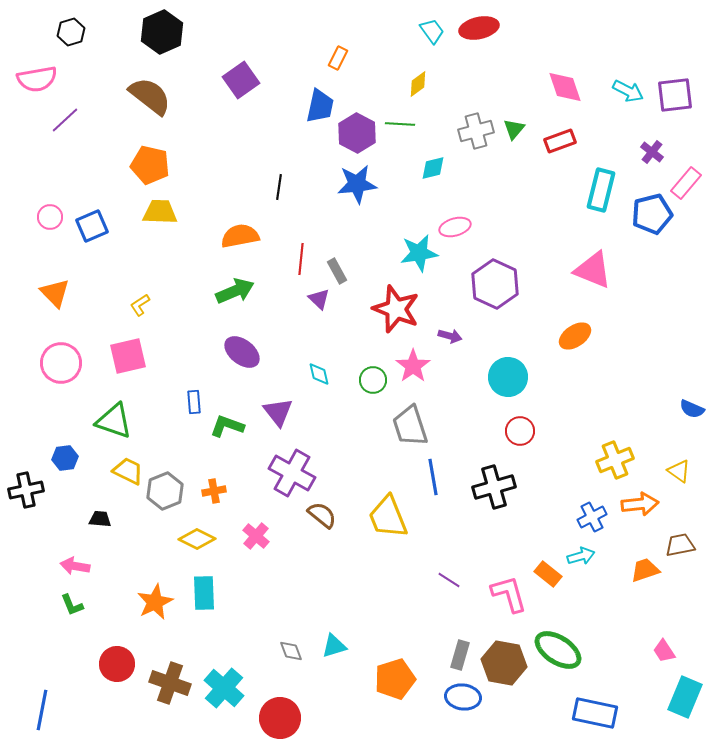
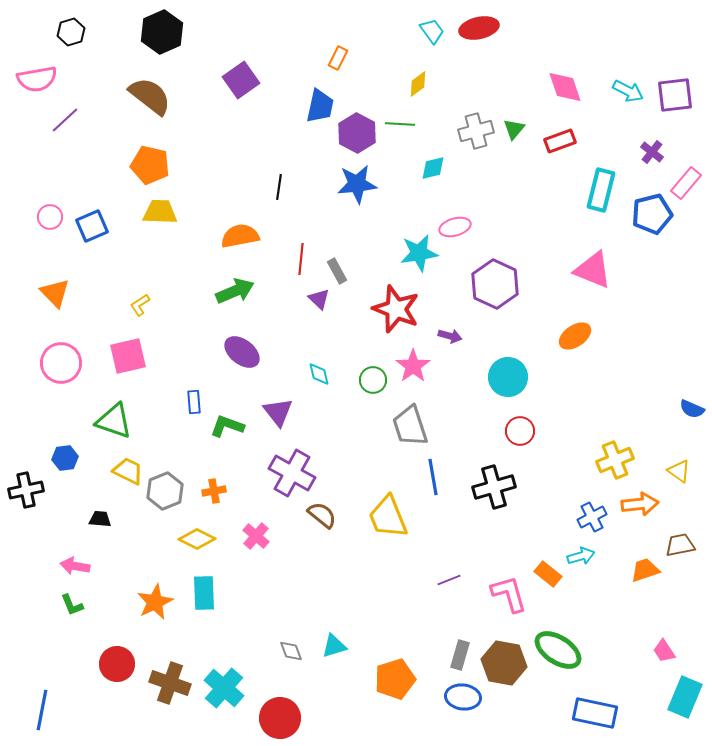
purple line at (449, 580): rotated 55 degrees counterclockwise
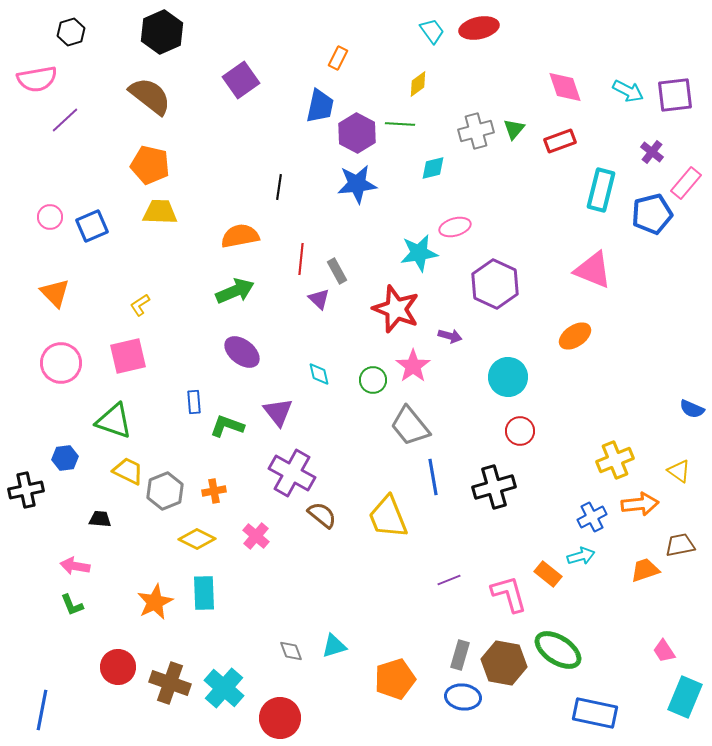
gray trapezoid at (410, 426): rotated 21 degrees counterclockwise
red circle at (117, 664): moved 1 px right, 3 px down
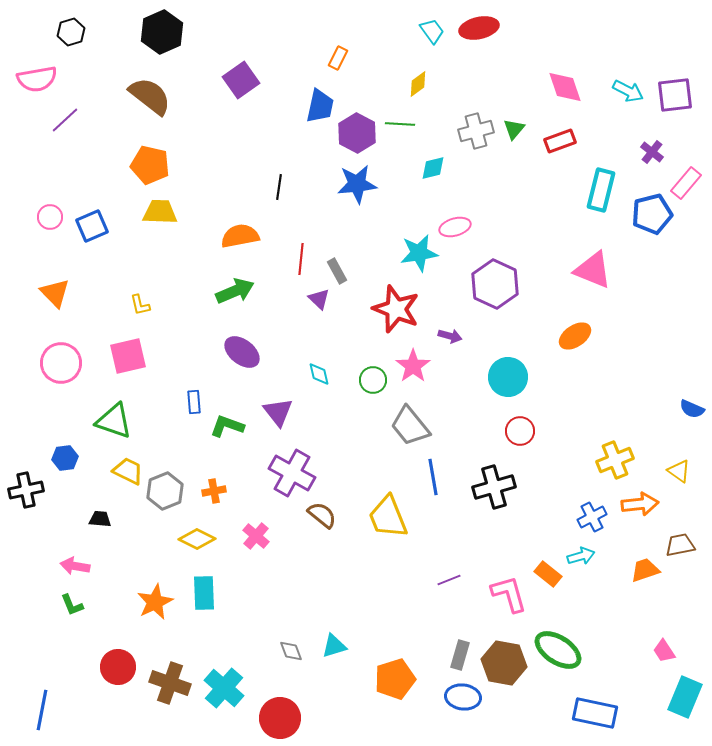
yellow L-shape at (140, 305): rotated 70 degrees counterclockwise
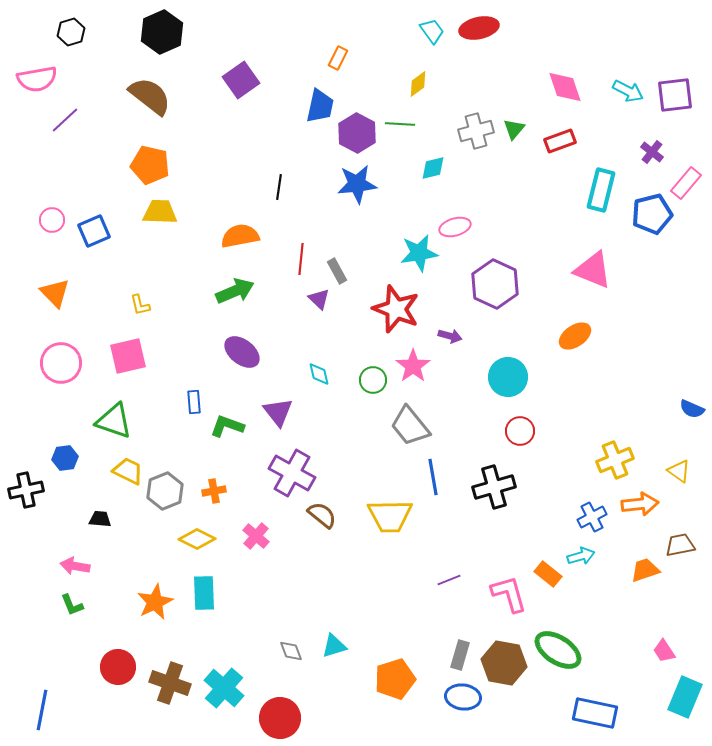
pink circle at (50, 217): moved 2 px right, 3 px down
blue square at (92, 226): moved 2 px right, 5 px down
yellow trapezoid at (388, 517): moved 2 px right, 1 px up; rotated 69 degrees counterclockwise
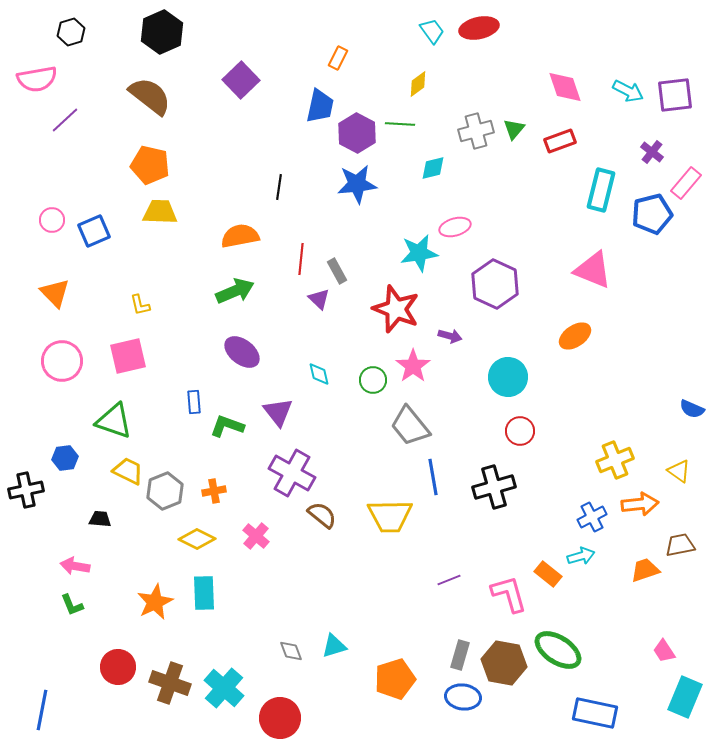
purple square at (241, 80): rotated 9 degrees counterclockwise
pink circle at (61, 363): moved 1 px right, 2 px up
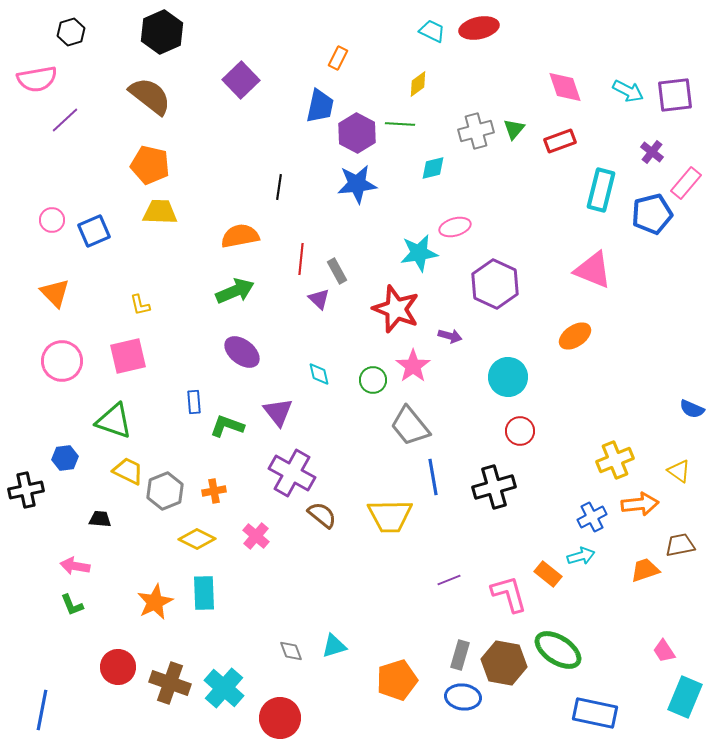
cyan trapezoid at (432, 31): rotated 28 degrees counterclockwise
orange pentagon at (395, 679): moved 2 px right, 1 px down
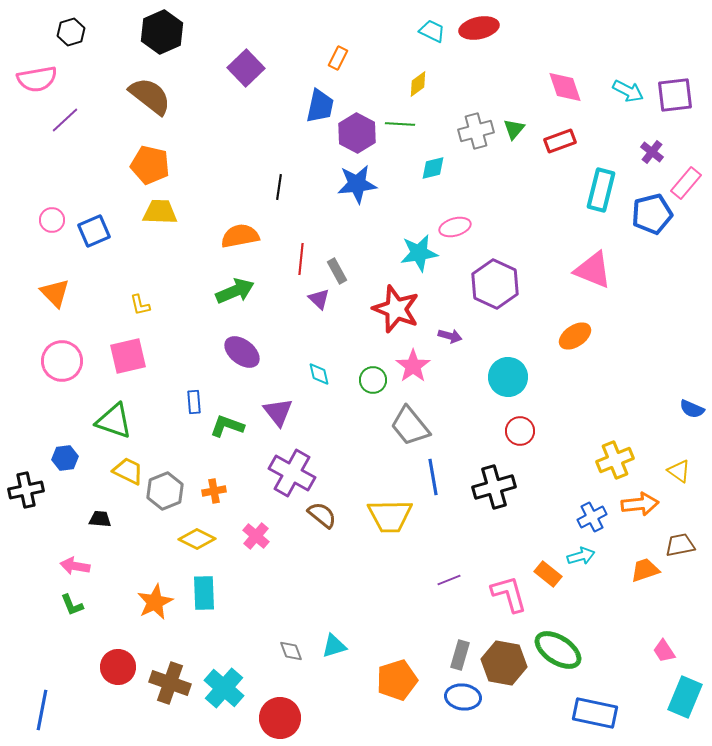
purple square at (241, 80): moved 5 px right, 12 px up
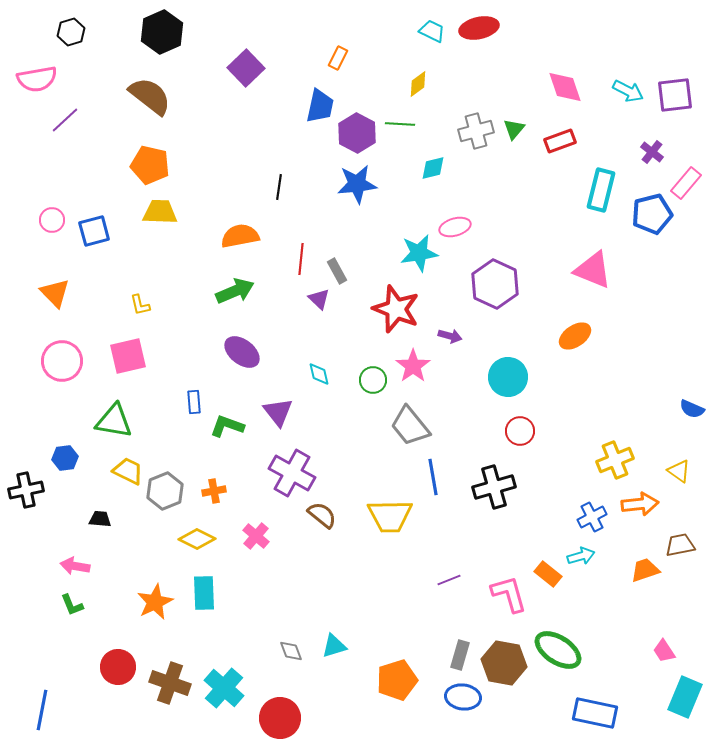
blue square at (94, 231): rotated 8 degrees clockwise
green triangle at (114, 421): rotated 9 degrees counterclockwise
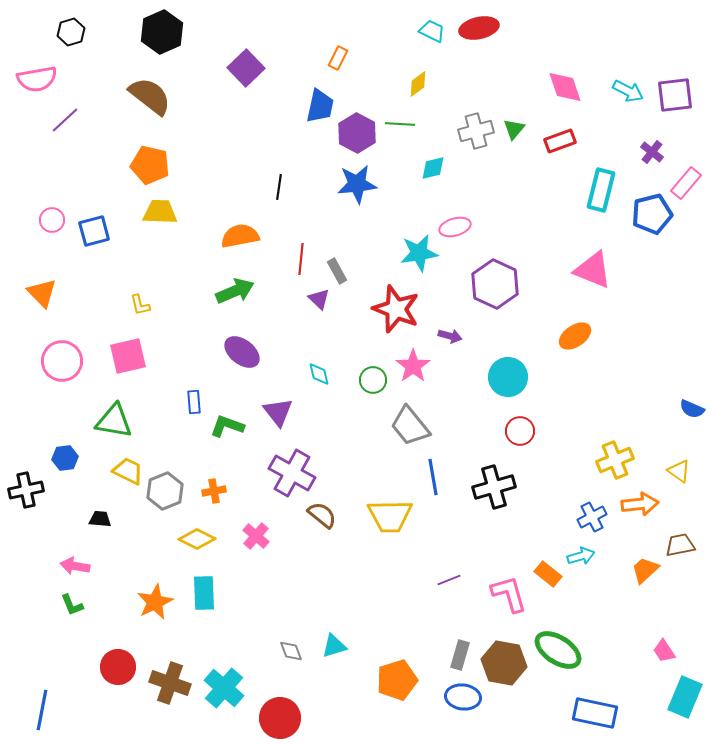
orange triangle at (55, 293): moved 13 px left
orange trapezoid at (645, 570): rotated 24 degrees counterclockwise
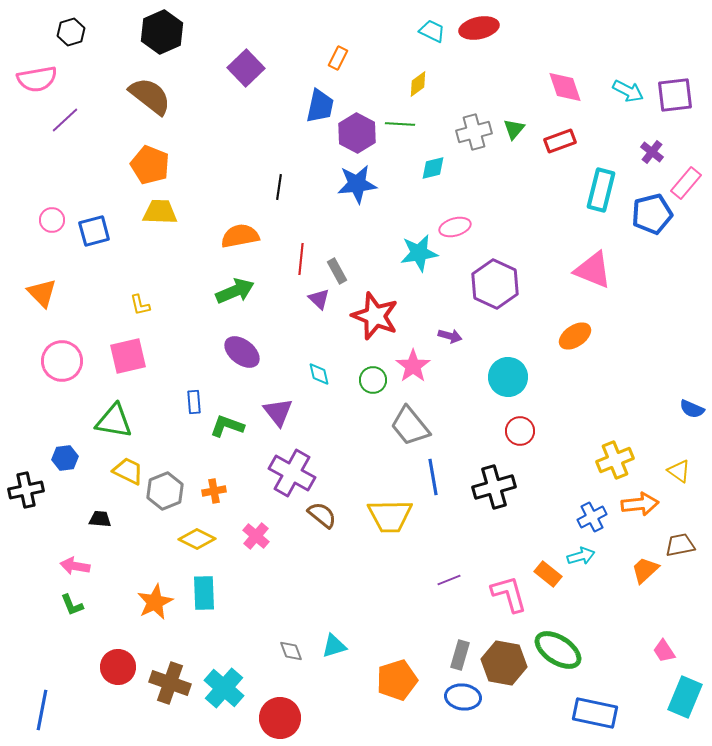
gray cross at (476, 131): moved 2 px left, 1 px down
orange pentagon at (150, 165): rotated 9 degrees clockwise
red star at (396, 309): moved 21 px left, 7 px down
